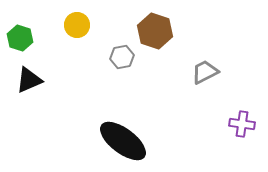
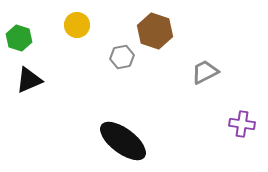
green hexagon: moved 1 px left
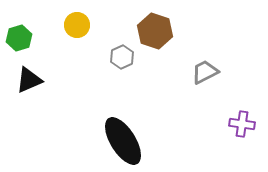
green hexagon: rotated 25 degrees clockwise
gray hexagon: rotated 15 degrees counterclockwise
black ellipse: rotated 21 degrees clockwise
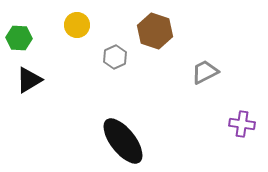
green hexagon: rotated 20 degrees clockwise
gray hexagon: moved 7 px left
black triangle: rotated 8 degrees counterclockwise
black ellipse: rotated 6 degrees counterclockwise
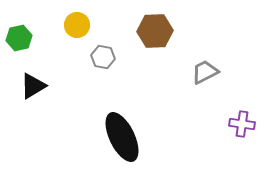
brown hexagon: rotated 20 degrees counterclockwise
green hexagon: rotated 15 degrees counterclockwise
gray hexagon: moved 12 px left; rotated 25 degrees counterclockwise
black triangle: moved 4 px right, 6 px down
black ellipse: moved 1 px left, 4 px up; rotated 12 degrees clockwise
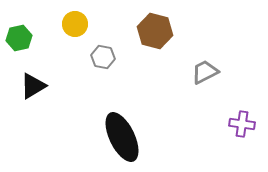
yellow circle: moved 2 px left, 1 px up
brown hexagon: rotated 16 degrees clockwise
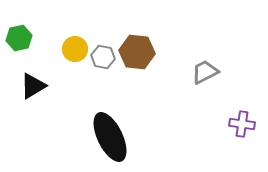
yellow circle: moved 25 px down
brown hexagon: moved 18 px left, 21 px down; rotated 8 degrees counterclockwise
black ellipse: moved 12 px left
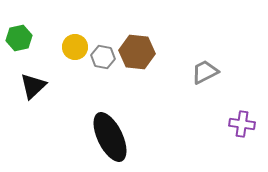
yellow circle: moved 2 px up
black triangle: rotated 12 degrees counterclockwise
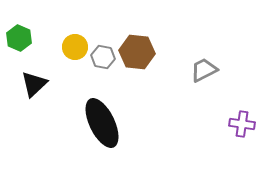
green hexagon: rotated 25 degrees counterclockwise
gray trapezoid: moved 1 px left, 2 px up
black triangle: moved 1 px right, 2 px up
black ellipse: moved 8 px left, 14 px up
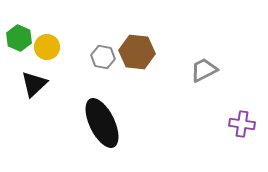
yellow circle: moved 28 px left
